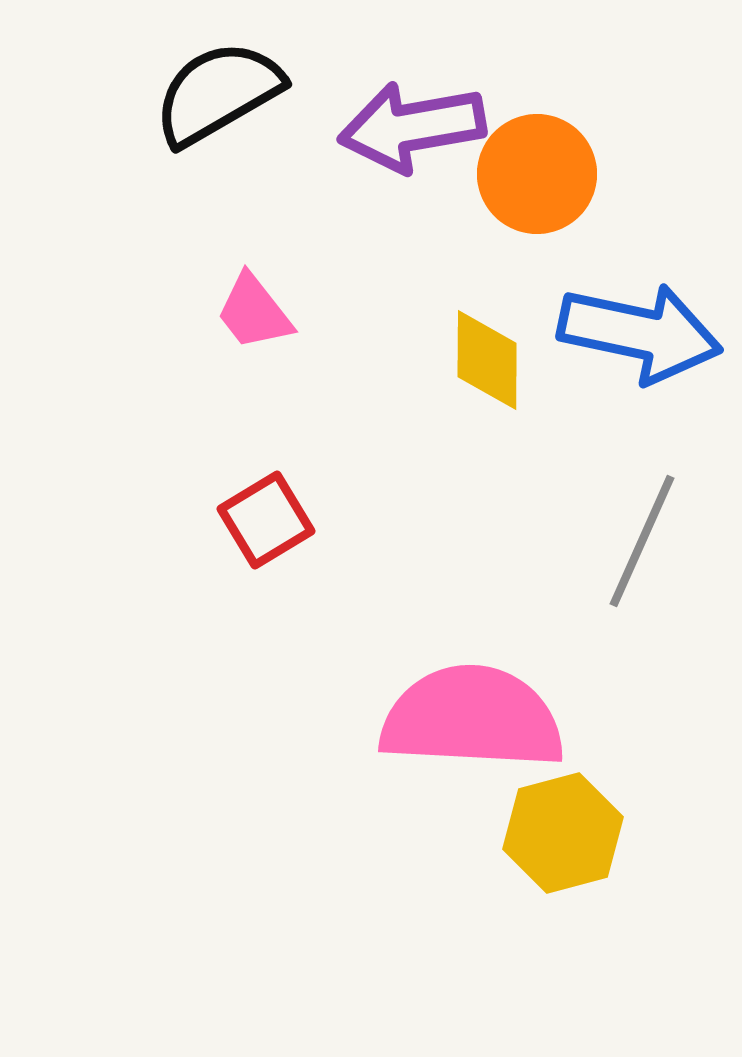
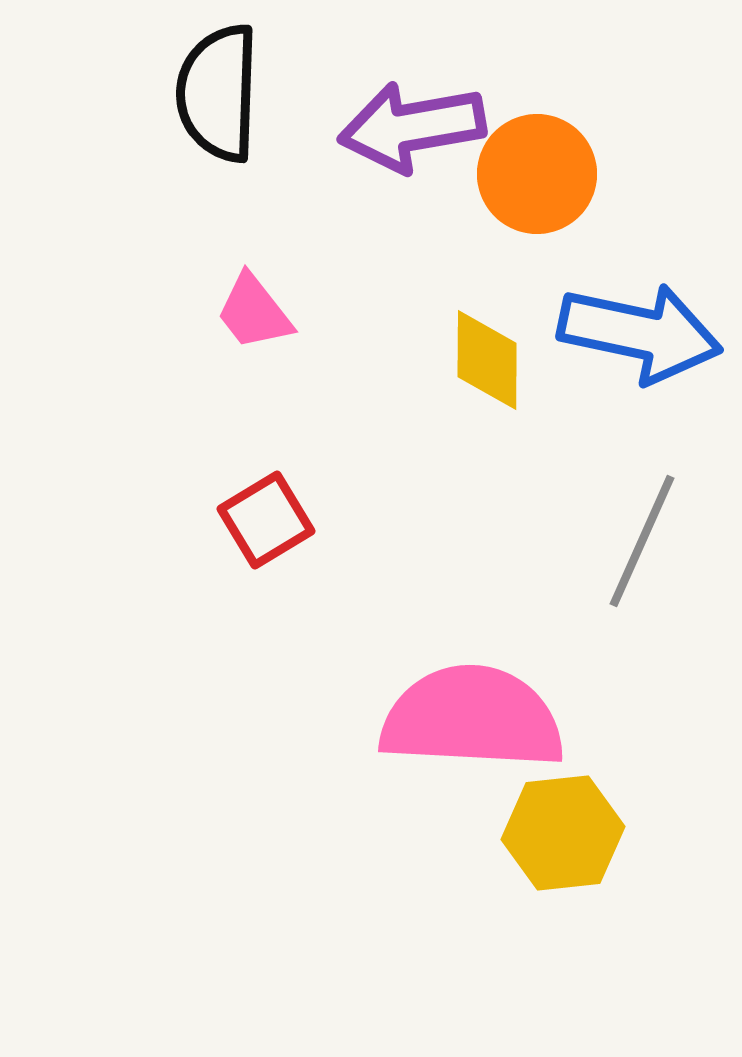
black semicircle: rotated 58 degrees counterclockwise
yellow hexagon: rotated 9 degrees clockwise
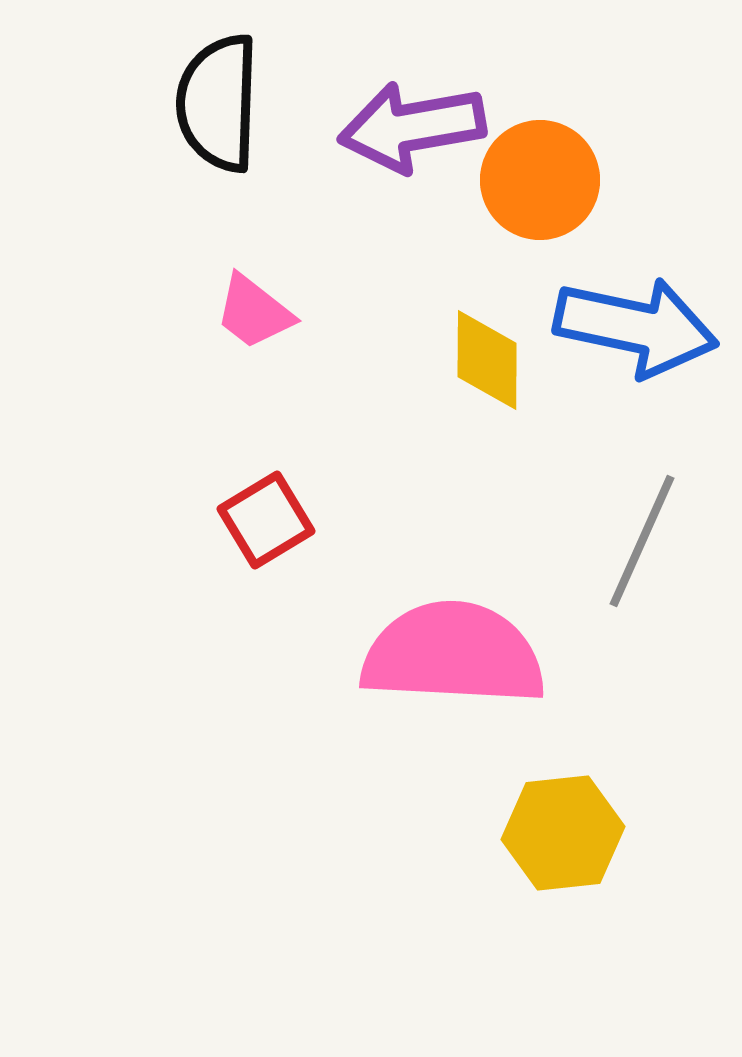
black semicircle: moved 10 px down
orange circle: moved 3 px right, 6 px down
pink trapezoid: rotated 14 degrees counterclockwise
blue arrow: moved 4 px left, 6 px up
pink semicircle: moved 19 px left, 64 px up
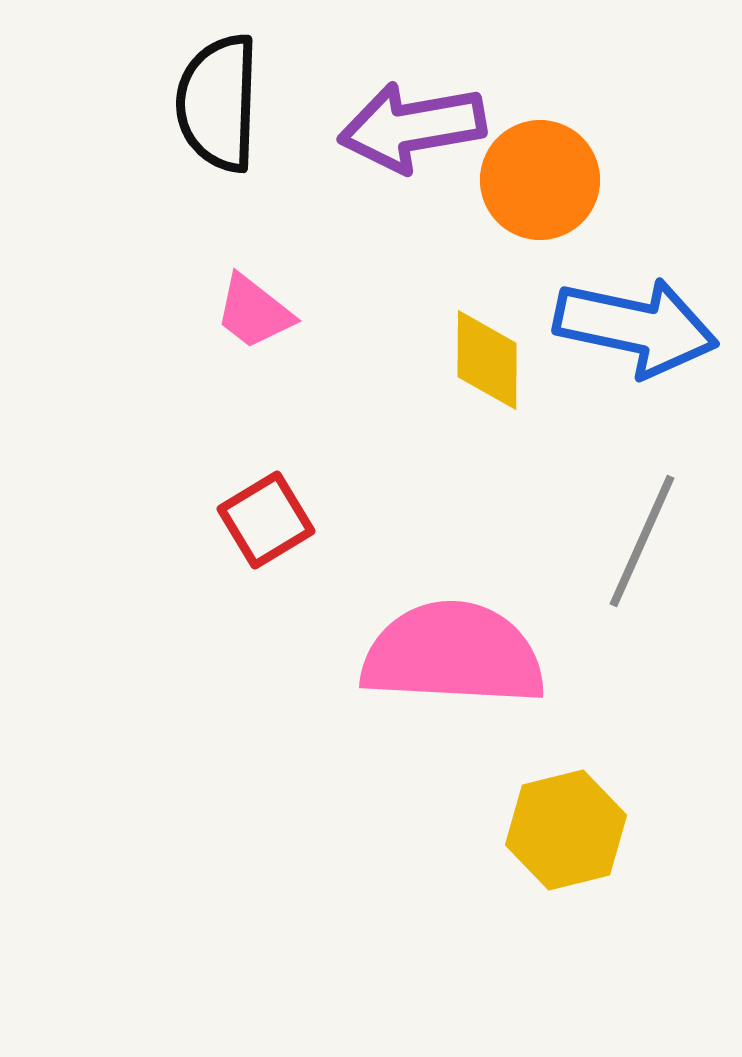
yellow hexagon: moved 3 px right, 3 px up; rotated 8 degrees counterclockwise
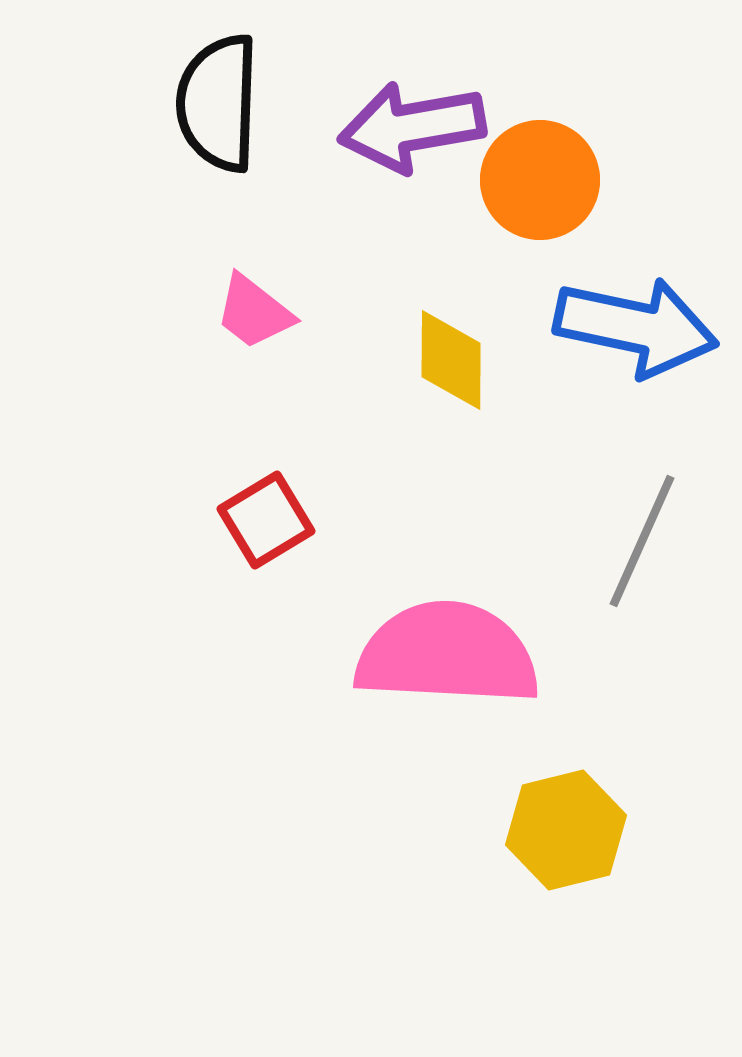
yellow diamond: moved 36 px left
pink semicircle: moved 6 px left
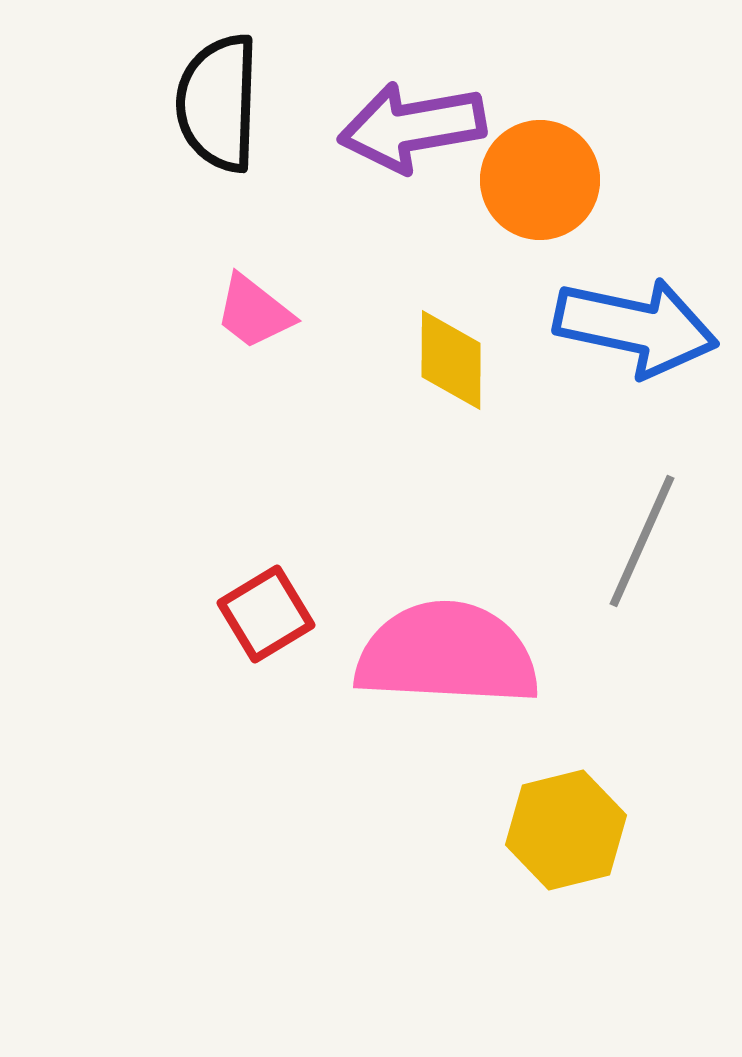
red square: moved 94 px down
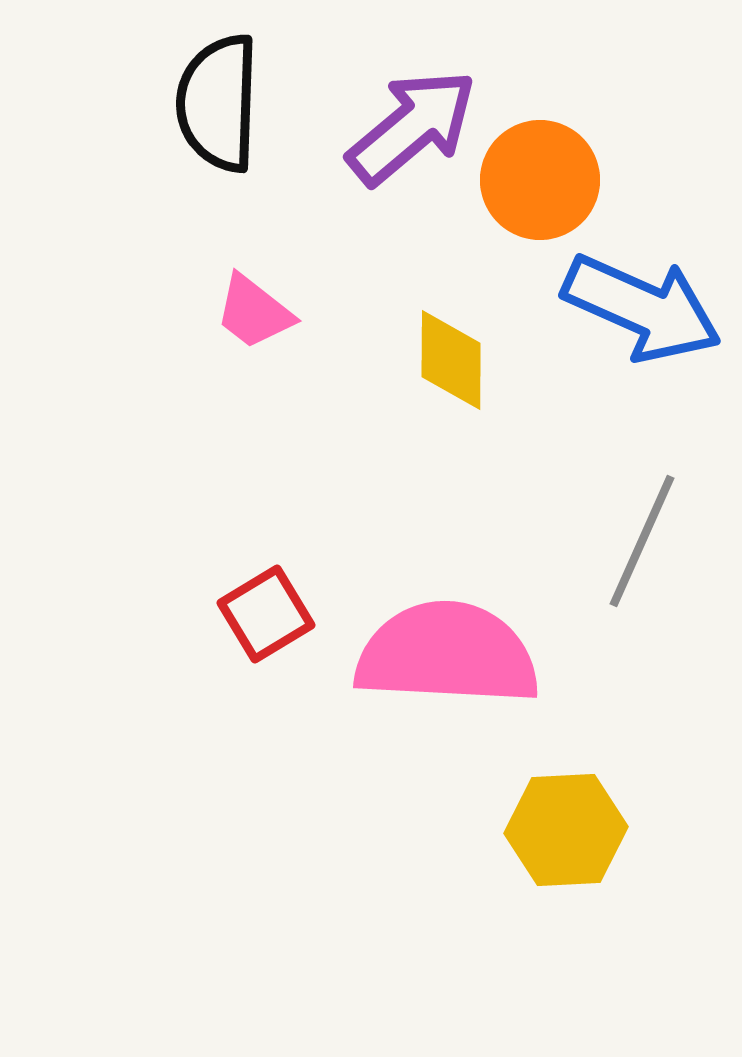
purple arrow: rotated 150 degrees clockwise
blue arrow: moved 6 px right, 19 px up; rotated 12 degrees clockwise
yellow hexagon: rotated 11 degrees clockwise
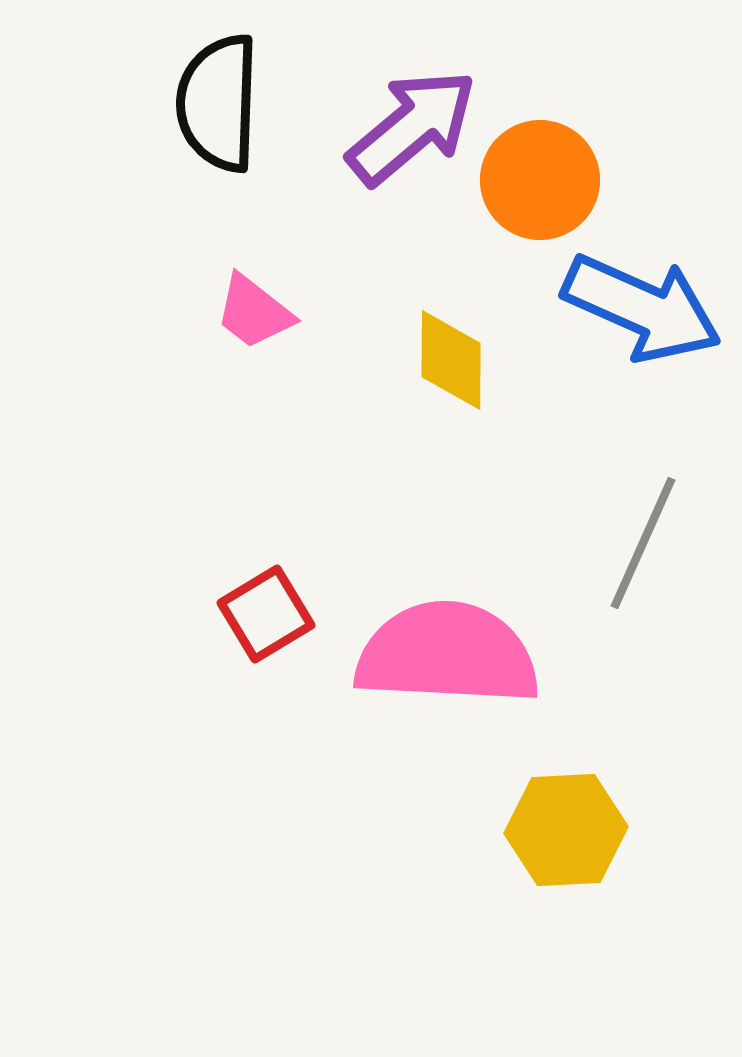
gray line: moved 1 px right, 2 px down
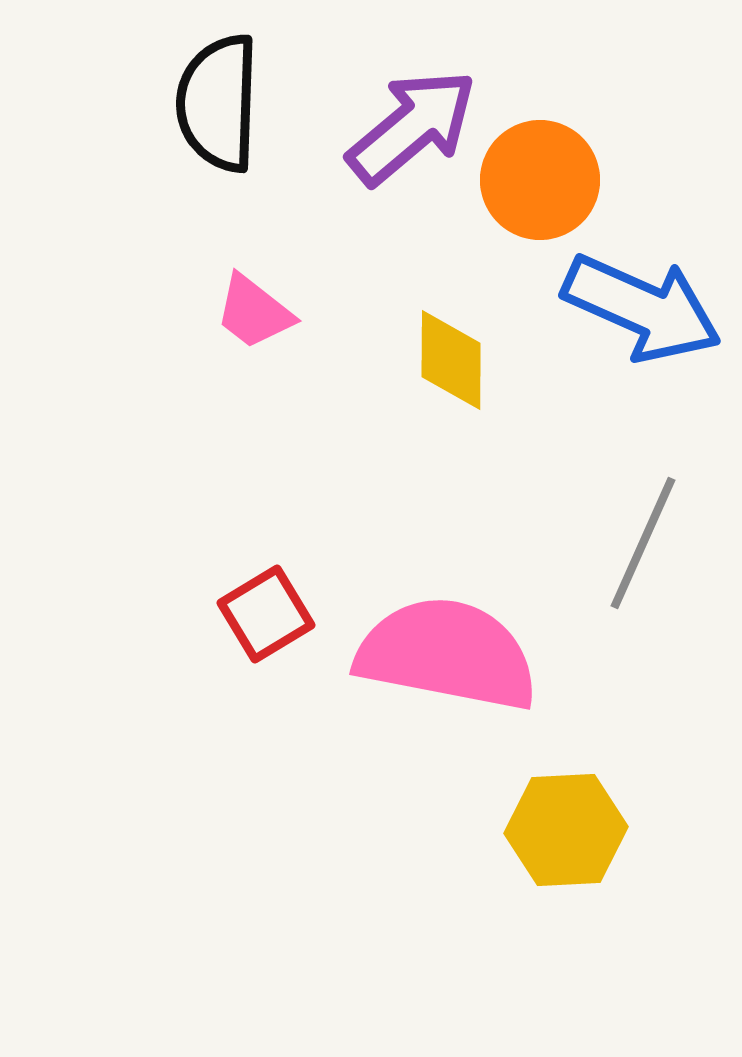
pink semicircle: rotated 8 degrees clockwise
